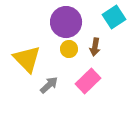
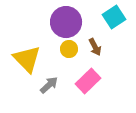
brown arrow: rotated 36 degrees counterclockwise
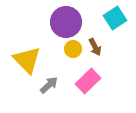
cyan square: moved 1 px right, 1 px down
yellow circle: moved 4 px right
yellow triangle: moved 1 px down
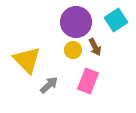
cyan square: moved 1 px right, 2 px down
purple circle: moved 10 px right
yellow circle: moved 1 px down
pink rectangle: rotated 25 degrees counterclockwise
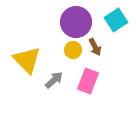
gray arrow: moved 5 px right, 5 px up
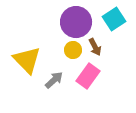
cyan square: moved 2 px left, 1 px up
pink rectangle: moved 5 px up; rotated 15 degrees clockwise
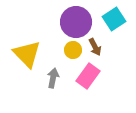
yellow triangle: moved 6 px up
gray arrow: moved 1 px left, 2 px up; rotated 36 degrees counterclockwise
